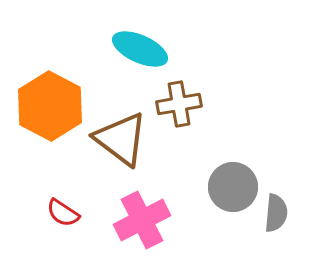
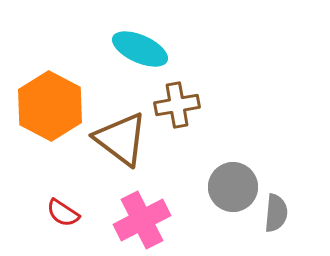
brown cross: moved 2 px left, 1 px down
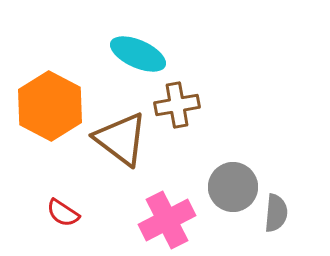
cyan ellipse: moved 2 px left, 5 px down
pink cross: moved 25 px right
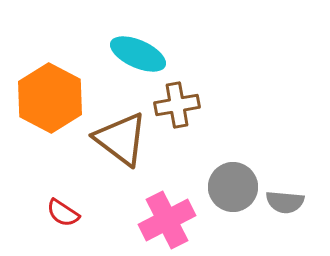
orange hexagon: moved 8 px up
gray semicircle: moved 9 px right, 11 px up; rotated 90 degrees clockwise
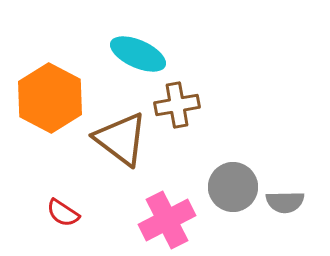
gray semicircle: rotated 6 degrees counterclockwise
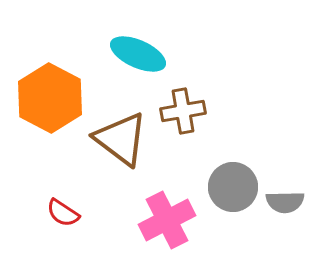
brown cross: moved 6 px right, 6 px down
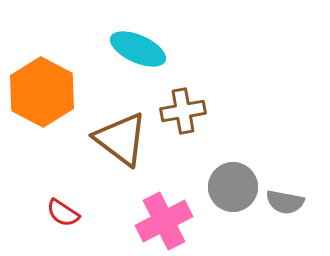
cyan ellipse: moved 5 px up
orange hexagon: moved 8 px left, 6 px up
gray semicircle: rotated 12 degrees clockwise
pink cross: moved 3 px left, 1 px down
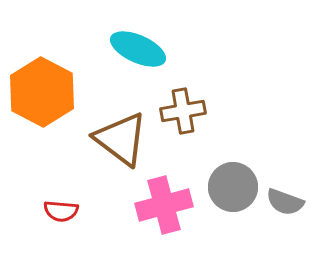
gray semicircle: rotated 9 degrees clockwise
red semicircle: moved 2 px left, 2 px up; rotated 28 degrees counterclockwise
pink cross: moved 16 px up; rotated 12 degrees clockwise
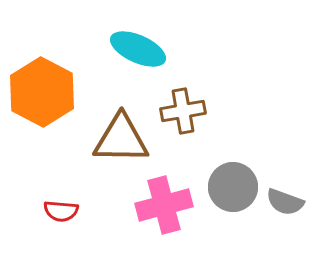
brown triangle: rotated 36 degrees counterclockwise
